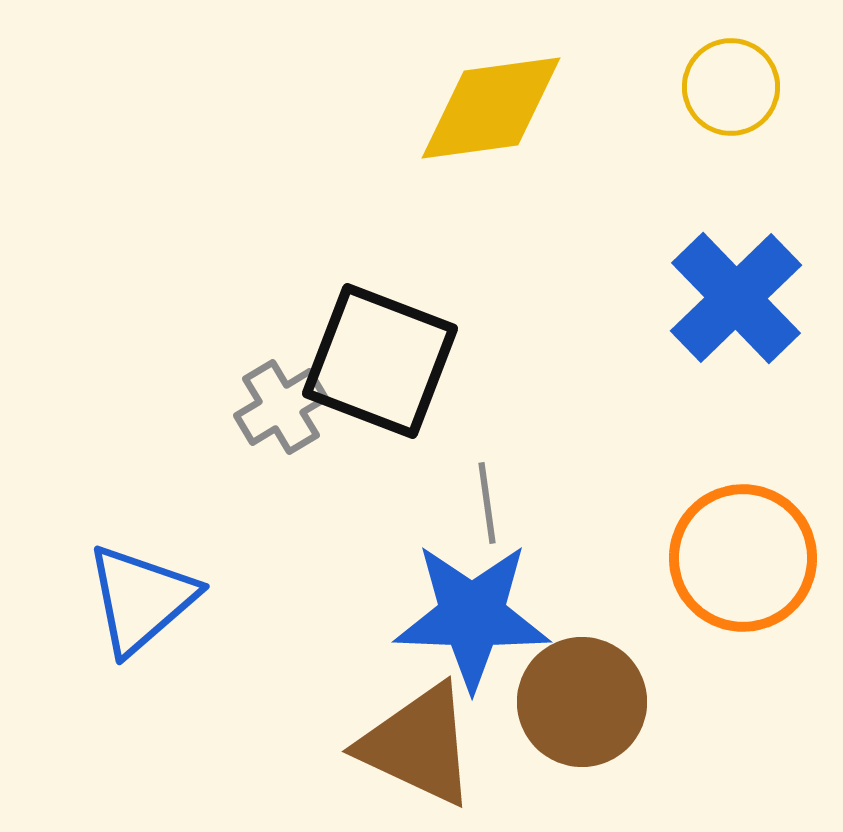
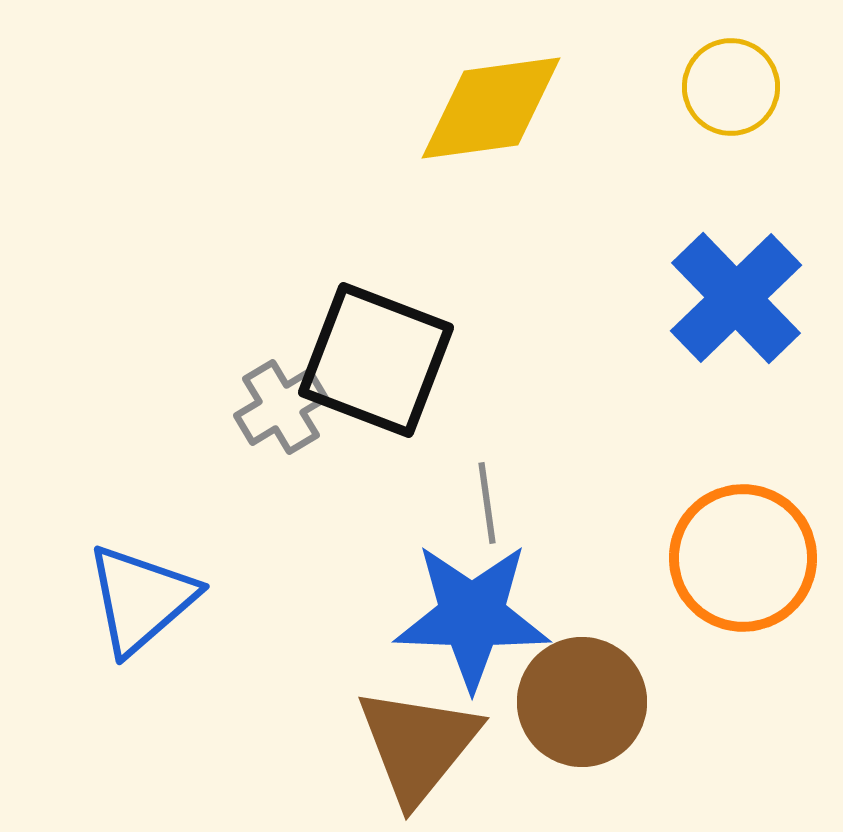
black square: moved 4 px left, 1 px up
brown triangle: rotated 44 degrees clockwise
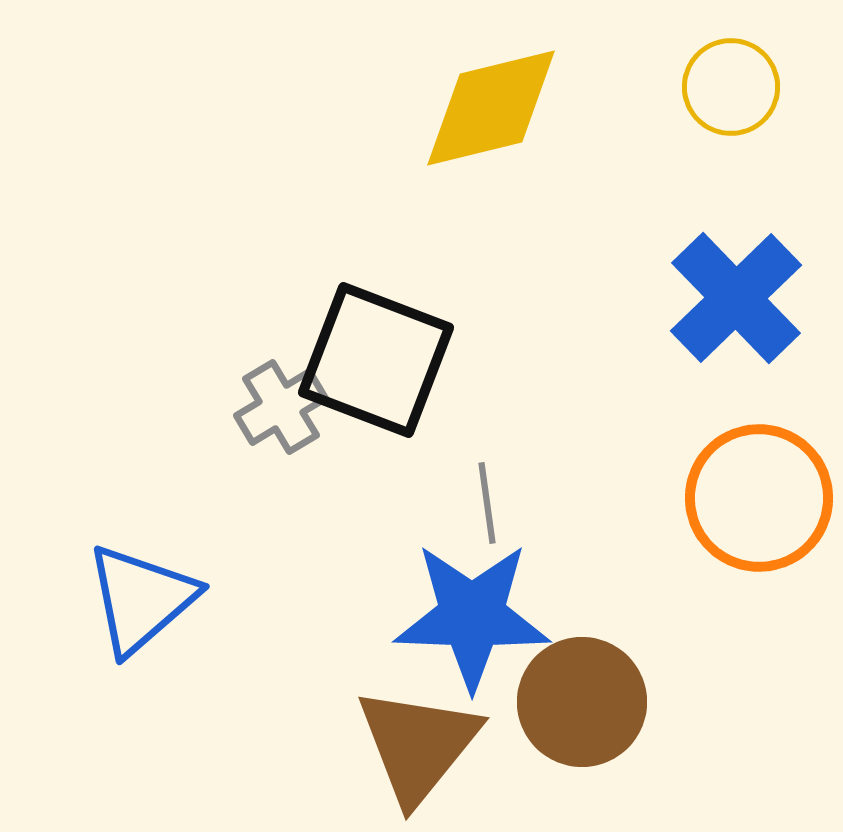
yellow diamond: rotated 6 degrees counterclockwise
orange circle: moved 16 px right, 60 px up
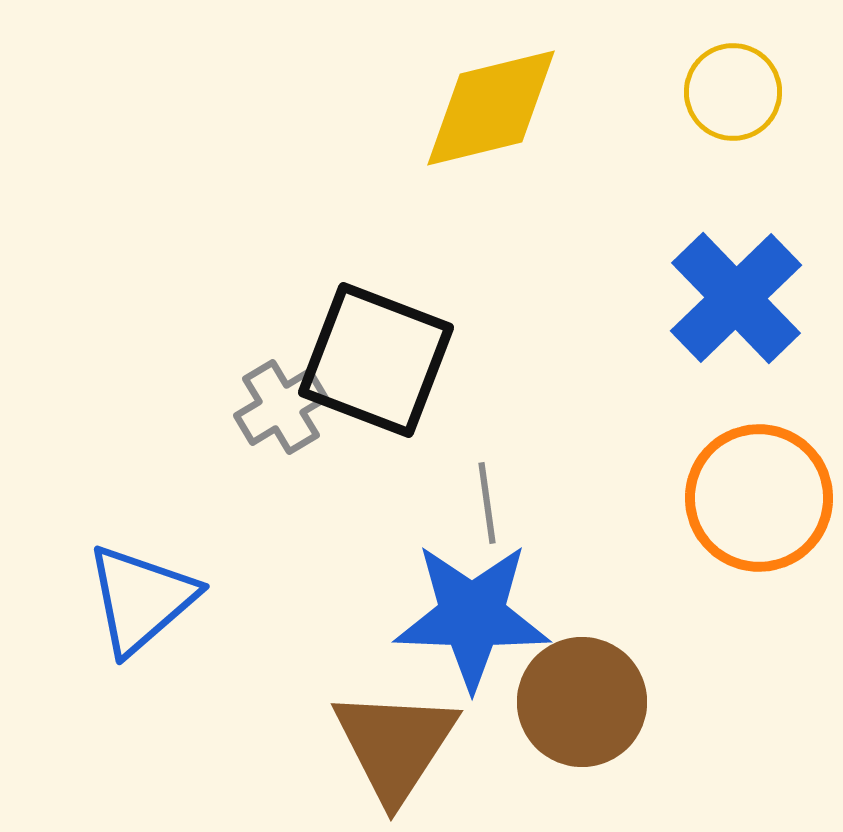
yellow circle: moved 2 px right, 5 px down
brown triangle: moved 23 px left; rotated 6 degrees counterclockwise
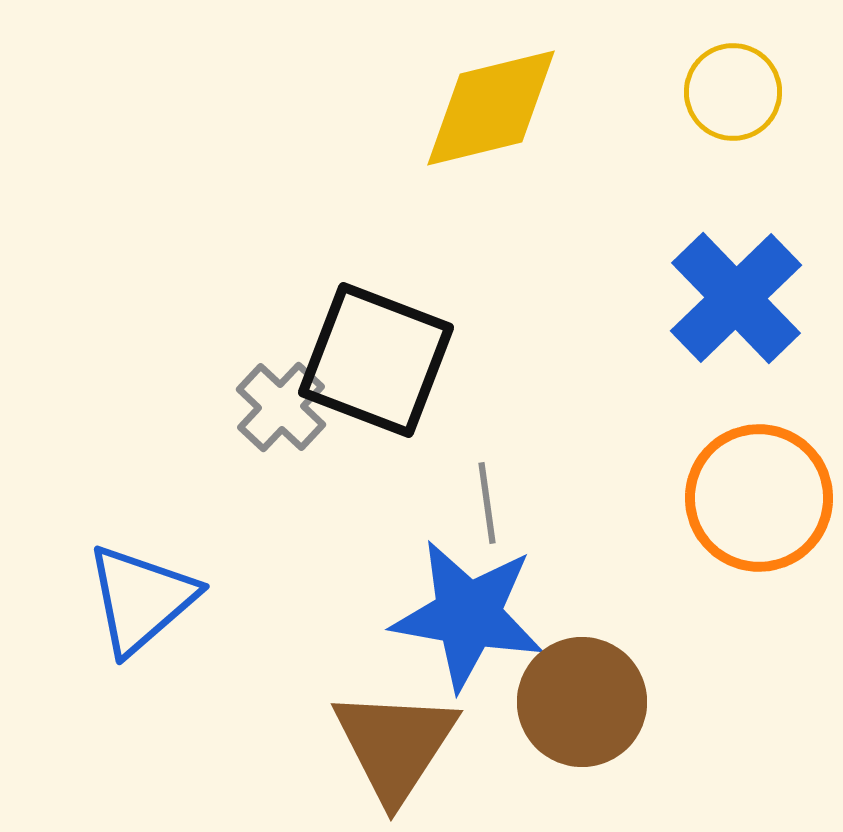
gray cross: rotated 16 degrees counterclockwise
blue star: moved 4 px left, 1 px up; rotated 8 degrees clockwise
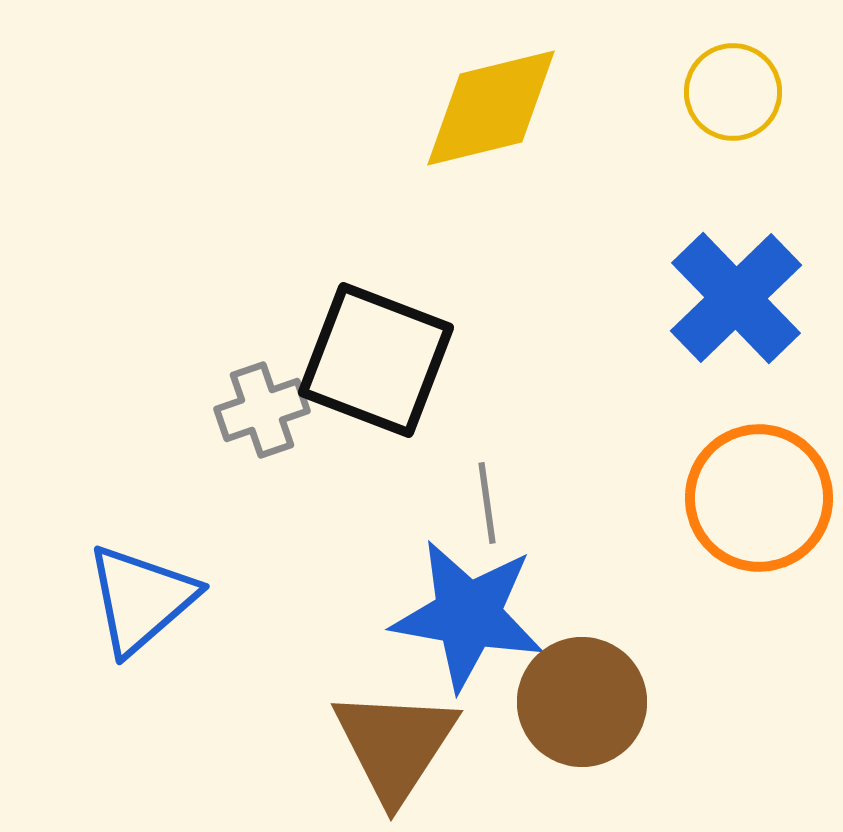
gray cross: moved 19 px left, 3 px down; rotated 28 degrees clockwise
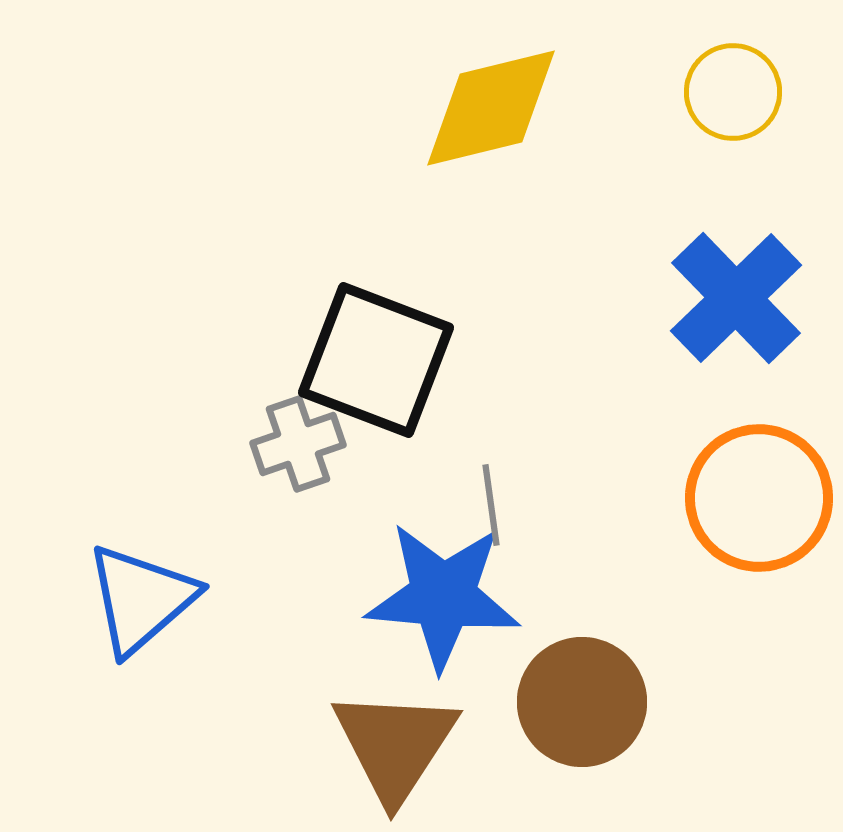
gray cross: moved 36 px right, 34 px down
gray line: moved 4 px right, 2 px down
blue star: moved 25 px left, 19 px up; rotated 5 degrees counterclockwise
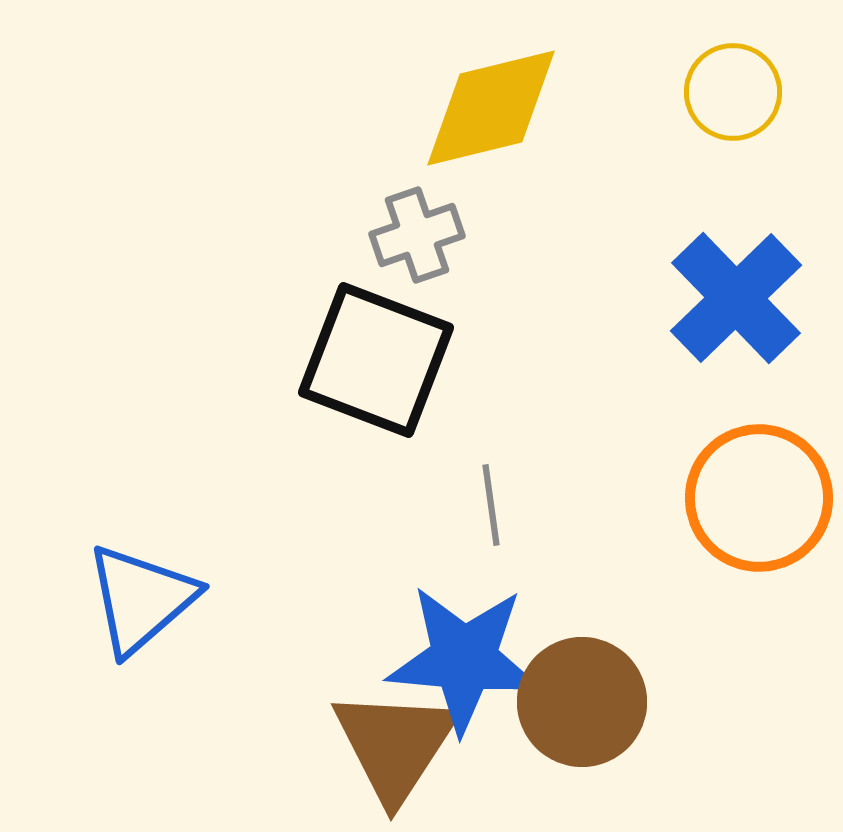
gray cross: moved 119 px right, 209 px up
blue star: moved 21 px right, 63 px down
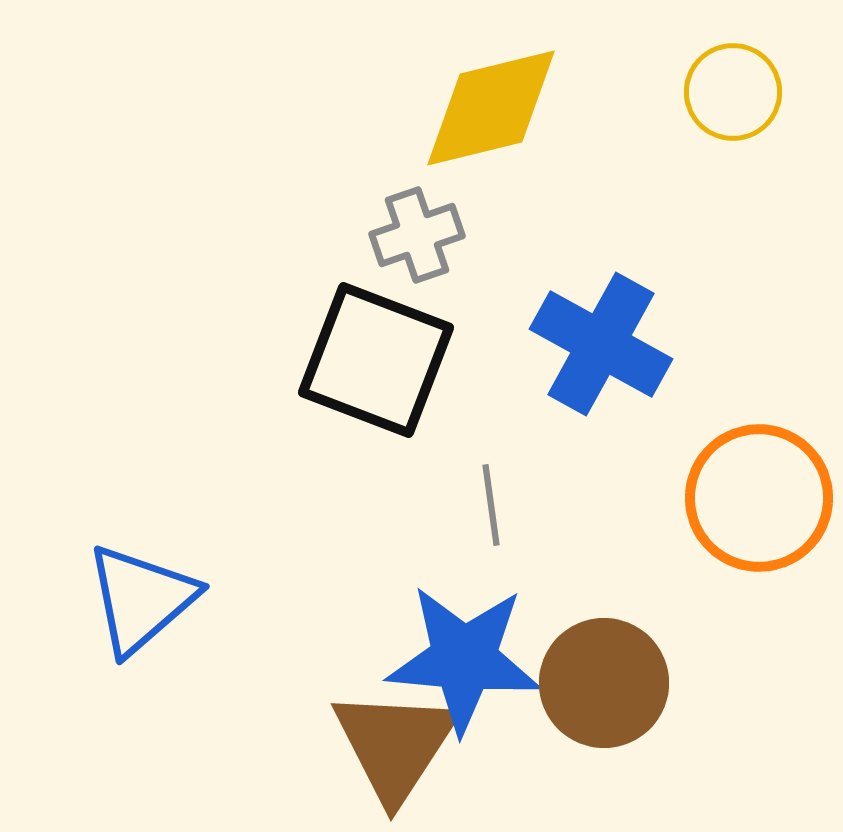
blue cross: moved 135 px left, 46 px down; rotated 17 degrees counterclockwise
brown circle: moved 22 px right, 19 px up
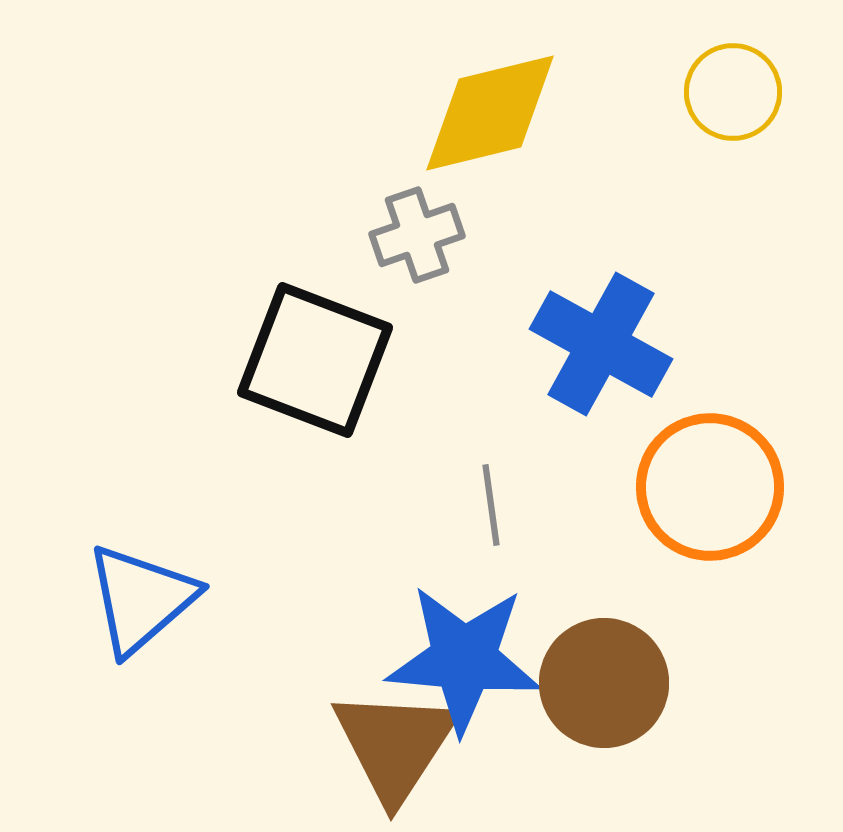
yellow diamond: moved 1 px left, 5 px down
black square: moved 61 px left
orange circle: moved 49 px left, 11 px up
